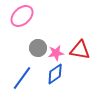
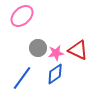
red triangle: moved 2 px left; rotated 15 degrees clockwise
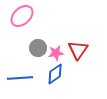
red triangle: rotated 40 degrees clockwise
blue line: moved 2 px left; rotated 50 degrees clockwise
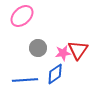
pink star: moved 7 px right
blue line: moved 5 px right, 2 px down
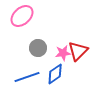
red triangle: moved 1 px down; rotated 10 degrees clockwise
blue line: moved 2 px right, 3 px up; rotated 15 degrees counterclockwise
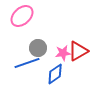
red triangle: rotated 15 degrees clockwise
blue line: moved 14 px up
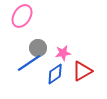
pink ellipse: rotated 15 degrees counterclockwise
red triangle: moved 4 px right, 20 px down
blue line: moved 2 px right; rotated 15 degrees counterclockwise
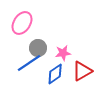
pink ellipse: moved 7 px down
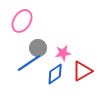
pink ellipse: moved 2 px up
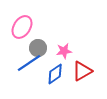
pink ellipse: moved 6 px down
pink star: moved 1 px right, 2 px up
